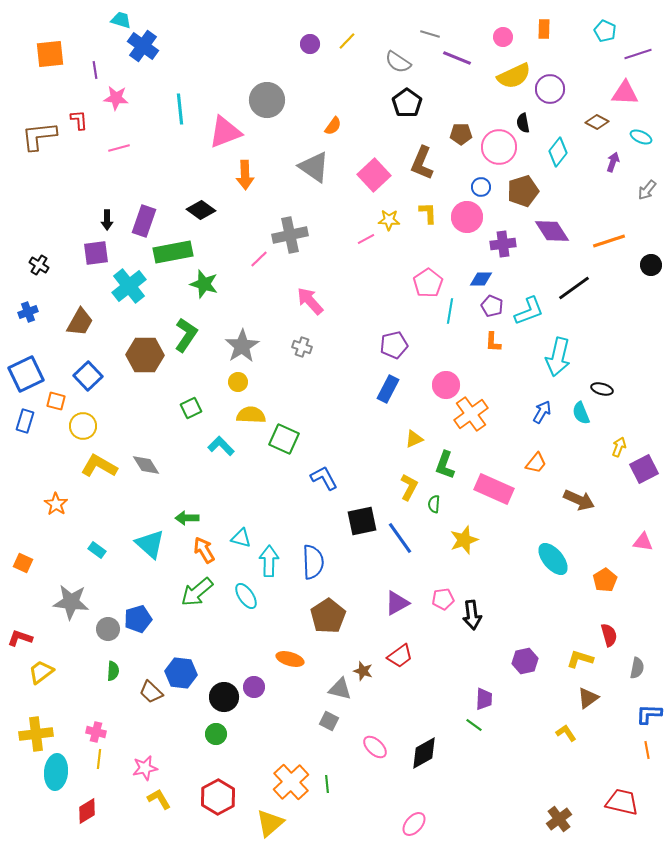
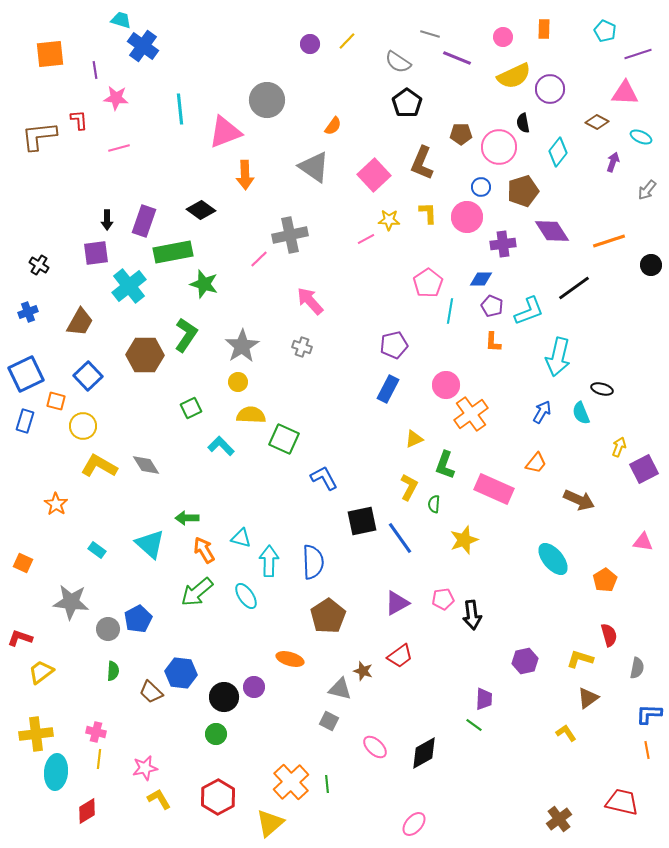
blue pentagon at (138, 619): rotated 12 degrees counterclockwise
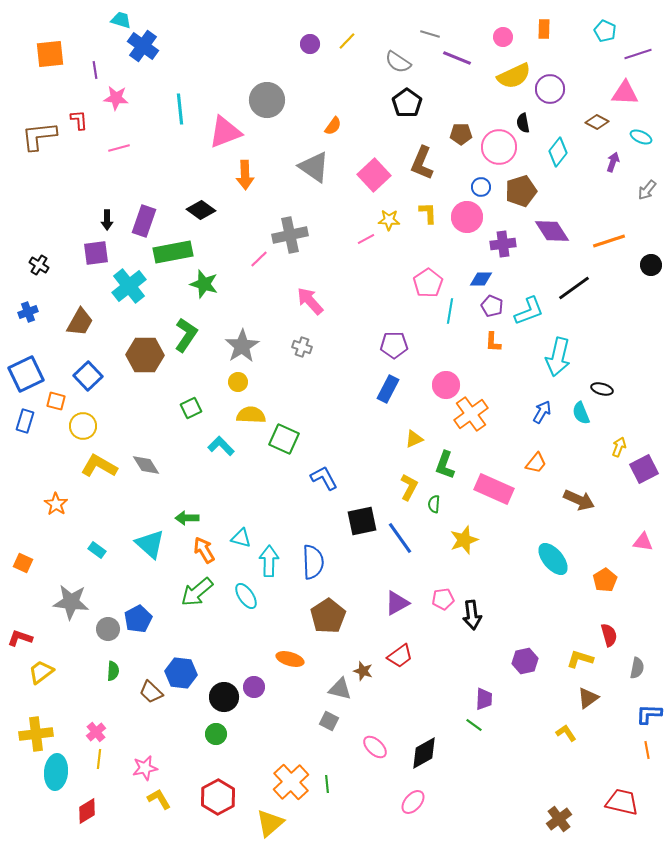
brown pentagon at (523, 191): moved 2 px left
purple pentagon at (394, 345): rotated 12 degrees clockwise
pink cross at (96, 732): rotated 36 degrees clockwise
pink ellipse at (414, 824): moved 1 px left, 22 px up
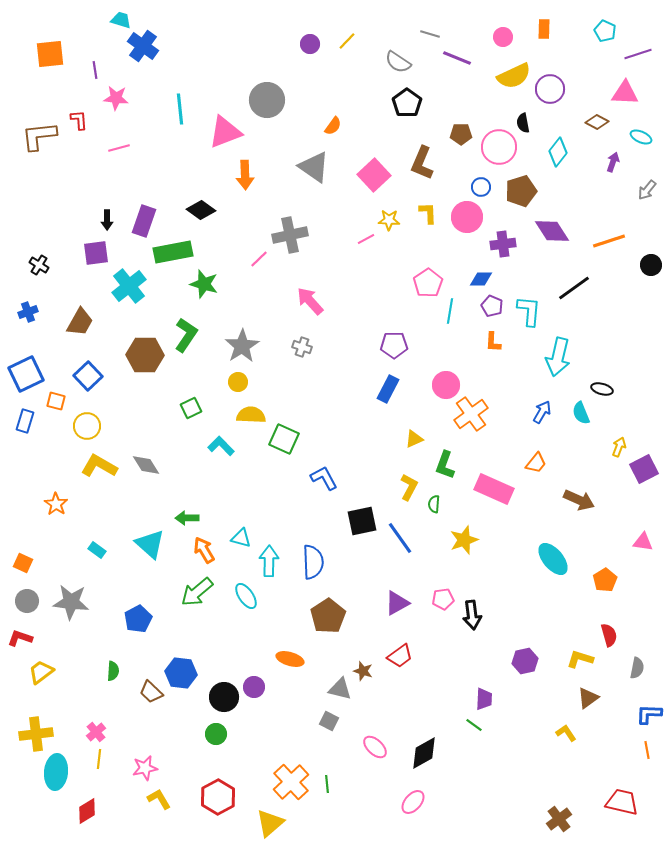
cyan L-shape at (529, 311): rotated 64 degrees counterclockwise
yellow circle at (83, 426): moved 4 px right
gray circle at (108, 629): moved 81 px left, 28 px up
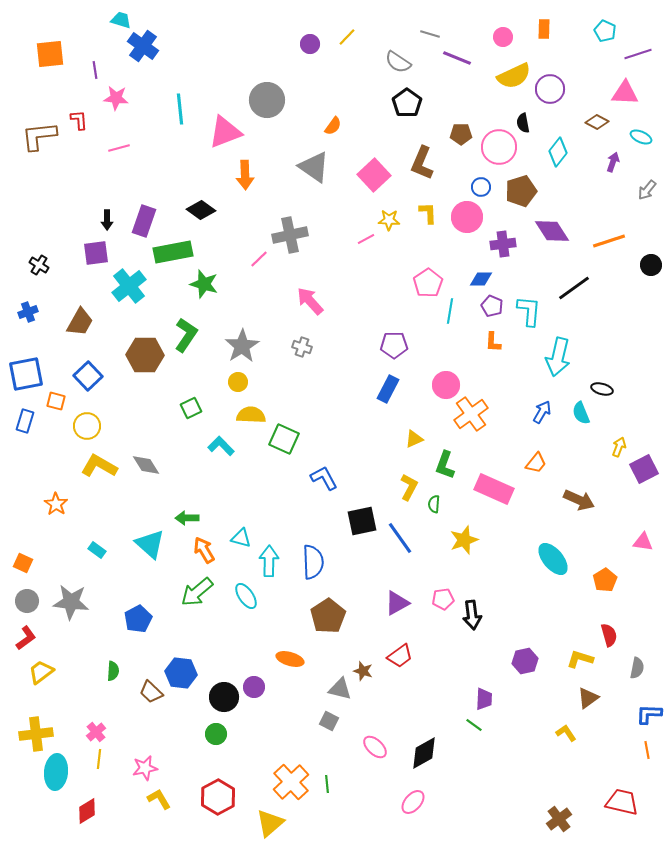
yellow line at (347, 41): moved 4 px up
blue square at (26, 374): rotated 15 degrees clockwise
red L-shape at (20, 638): moved 6 px right; rotated 125 degrees clockwise
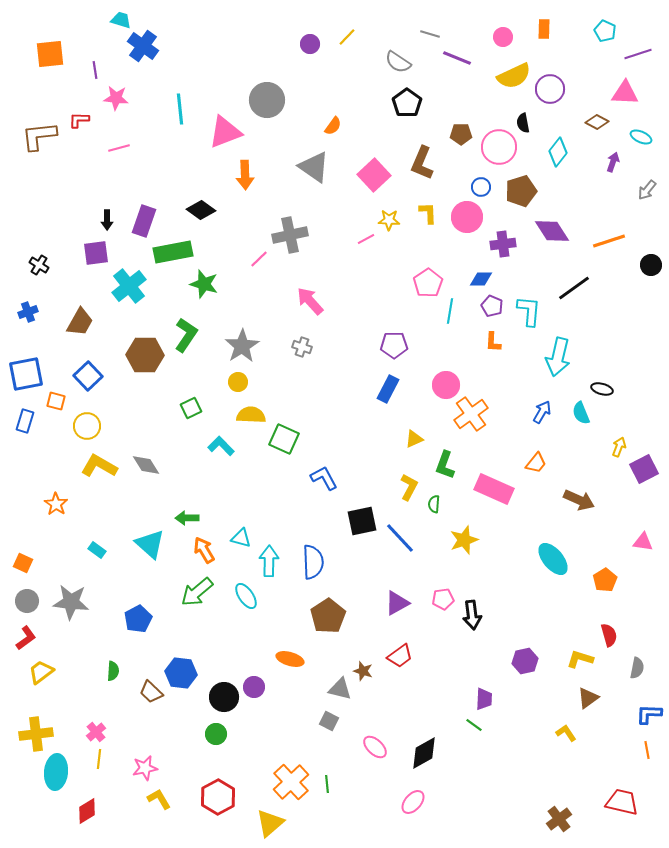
red L-shape at (79, 120): rotated 85 degrees counterclockwise
blue line at (400, 538): rotated 8 degrees counterclockwise
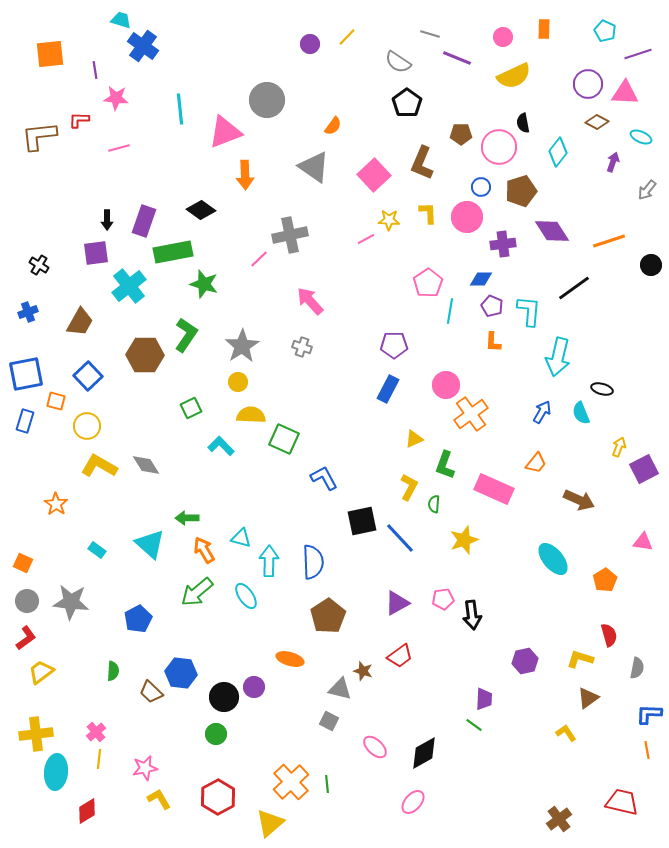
purple circle at (550, 89): moved 38 px right, 5 px up
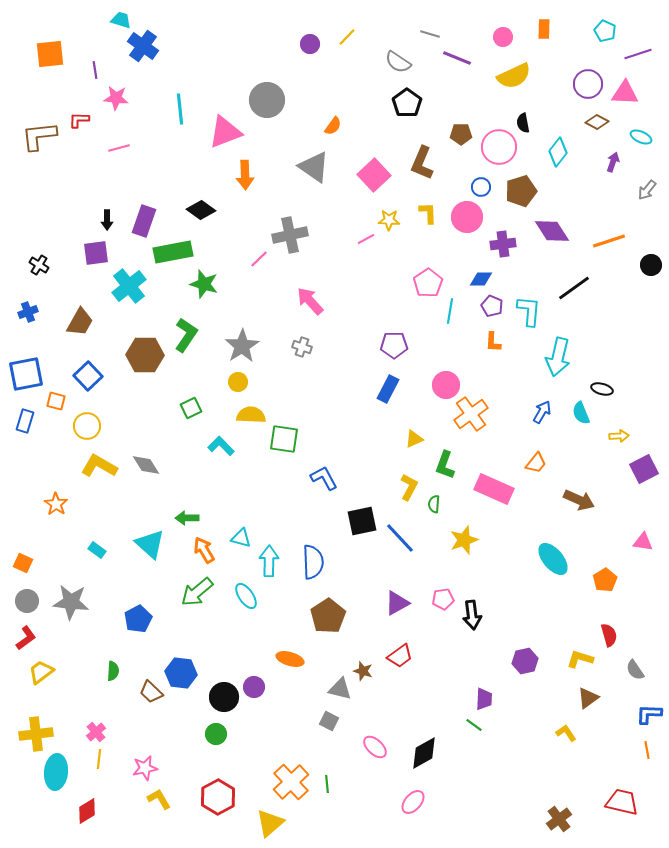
green square at (284, 439): rotated 16 degrees counterclockwise
yellow arrow at (619, 447): moved 11 px up; rotated 66 degrees clockwise
gray semicircle at (637, 668): moved 2 px left, 2 px down; rotated 135 degrees clockwise
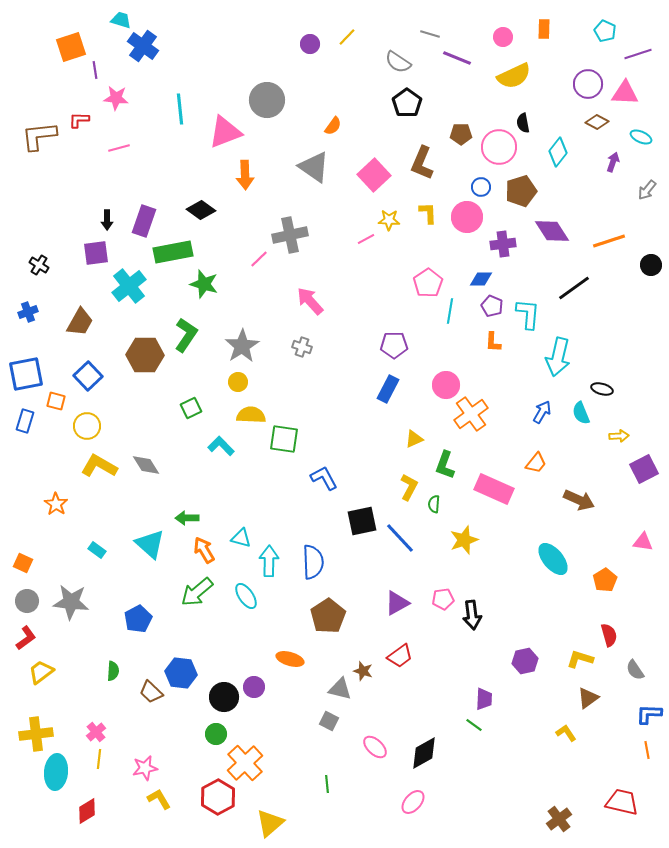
orange square at (50, 54): moved 21 px right, 7 px up; rotated 12 degrees counterclockwise
cyan L-shape at (529, 311): moved 1 px left, 3 px down
orange cross at (291, 782): moved 46 px left, 19 px up
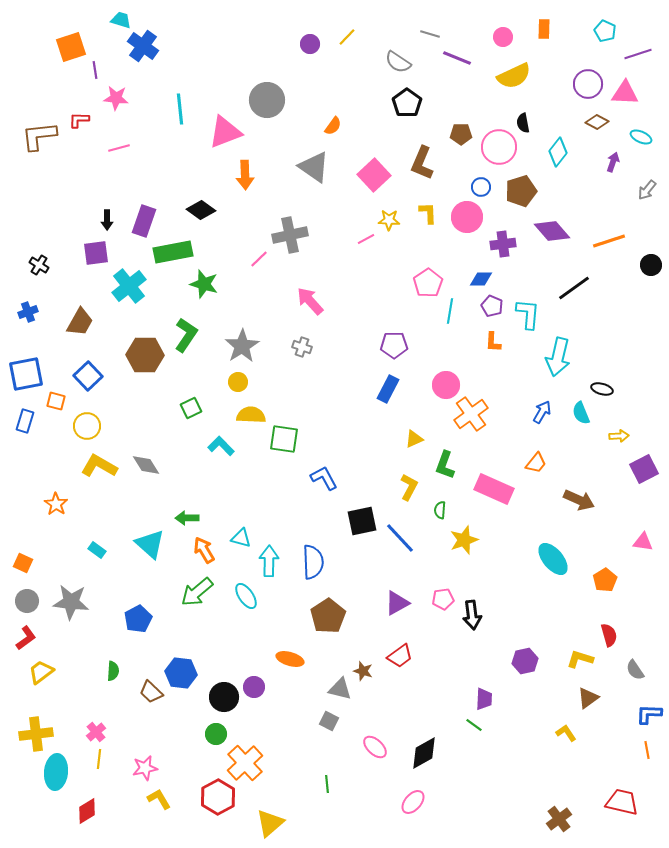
purple diamond at (552, 231): rotated 9 degrees counterclockwise
green semicircle at (434, 504): moved 6 px right, 6 px down
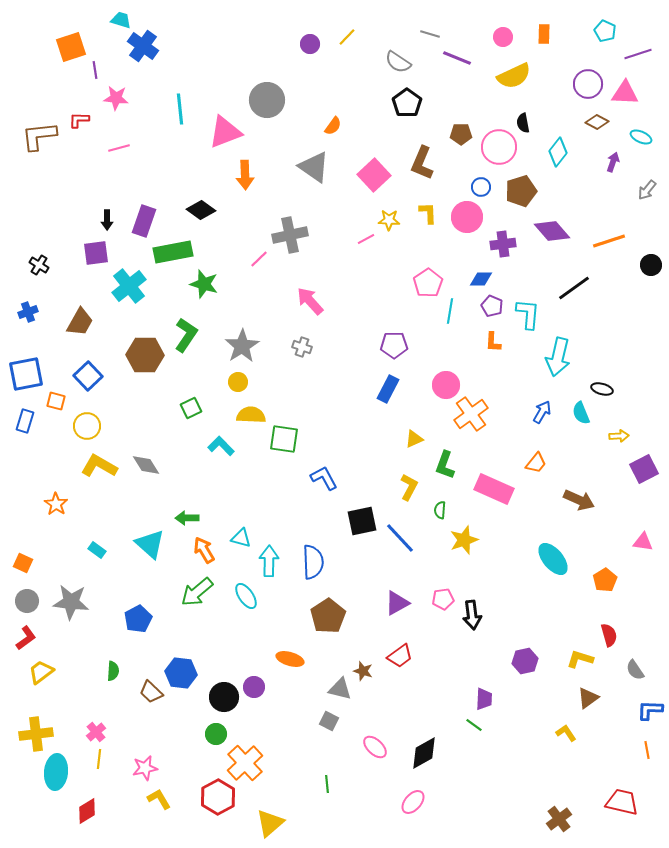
orange rectangle at (544, 29): moved 5 px down
blue L-shape at (649, 714): moved 1 px right, 4 px up
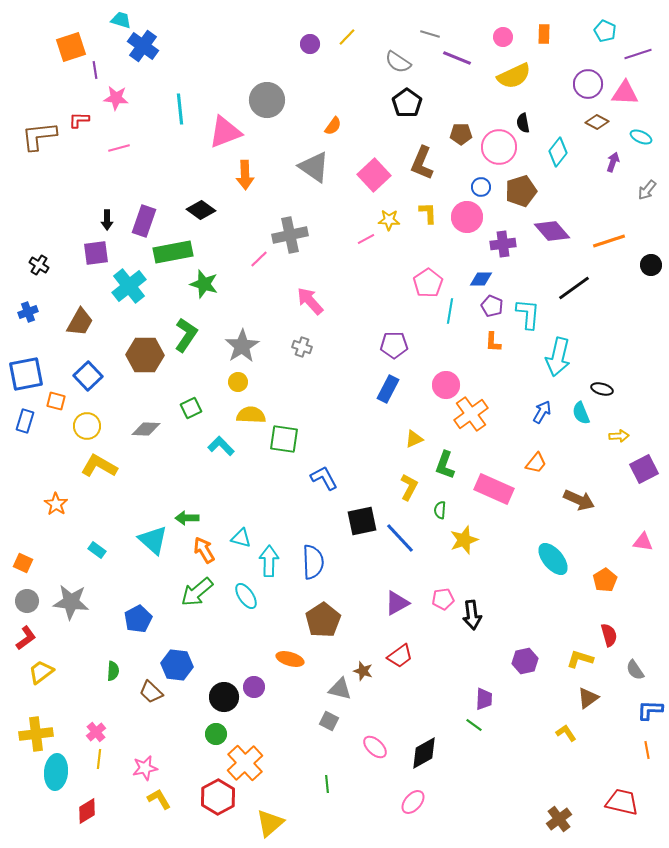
gray diamond at (146, 465): moved 36 px up; rotated 56 degrees counterclockwise
cyan triangle at (150, 544): moved 3 px right, 4 px up
brown pentagon at (328, 616): moved 5 px left, 4 px down
blue hexagon at (181, 673): moved 4 px left, 8 px up
